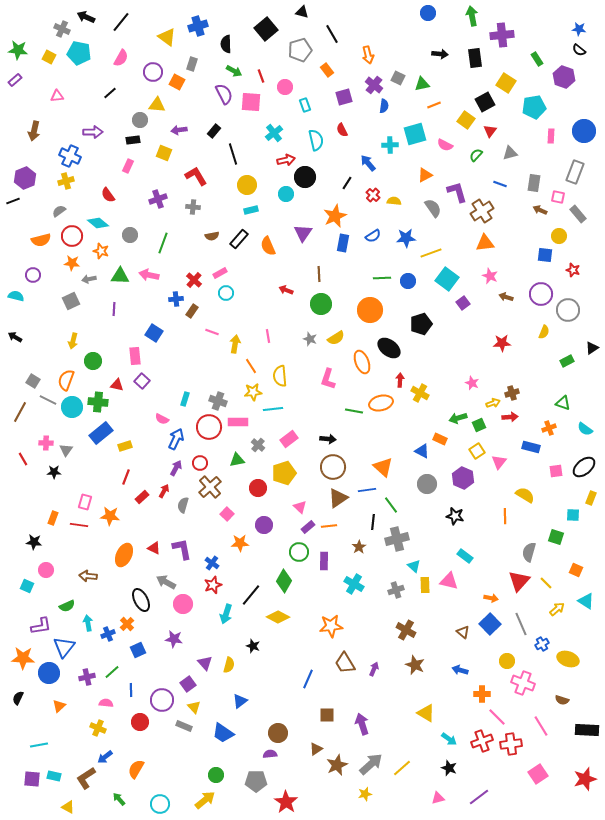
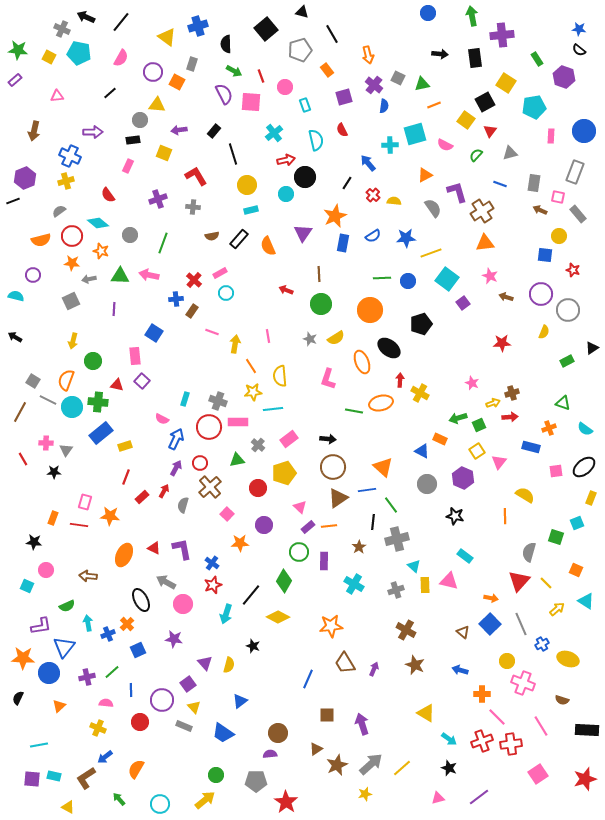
cyan square at (573, 515): moved 4 px right, 8 px down; rotated 24 degrees counterclockwise
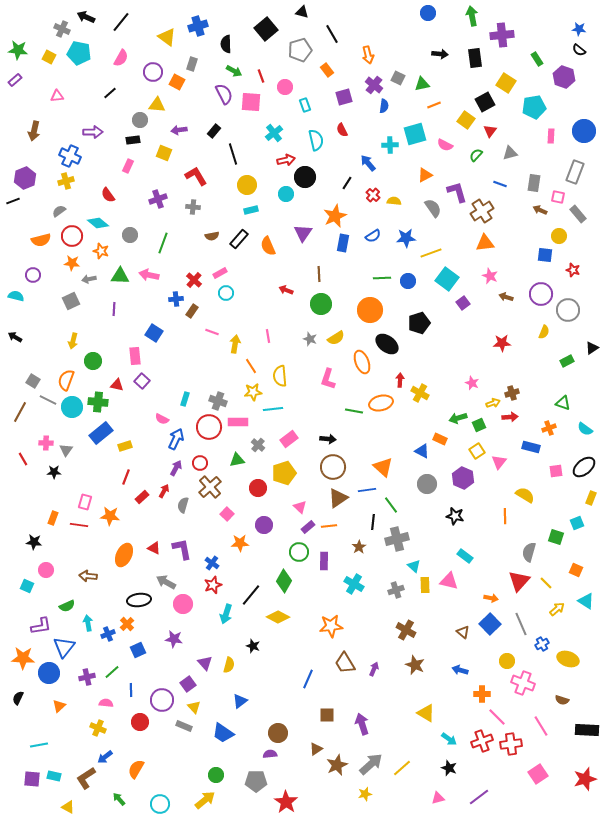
black pentagon at (421, 324): moved 2 px left, 1 px up
black ellipse at (389, 348): moved 2 px left, 4 px up
black ellipse at (141, 600): moved 2 px left; rotated 70 degrees counterclockwise
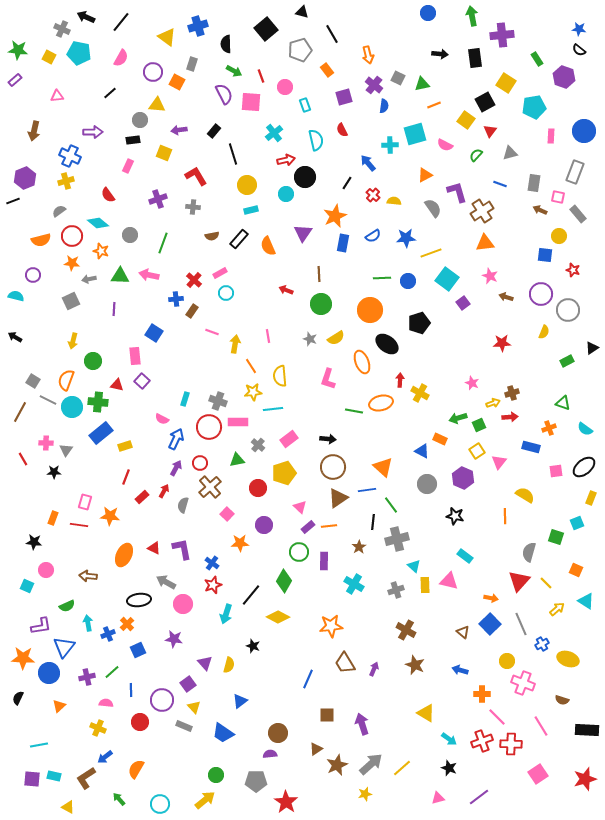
red cross at (511, 744): rotated 10 degrees clockwise
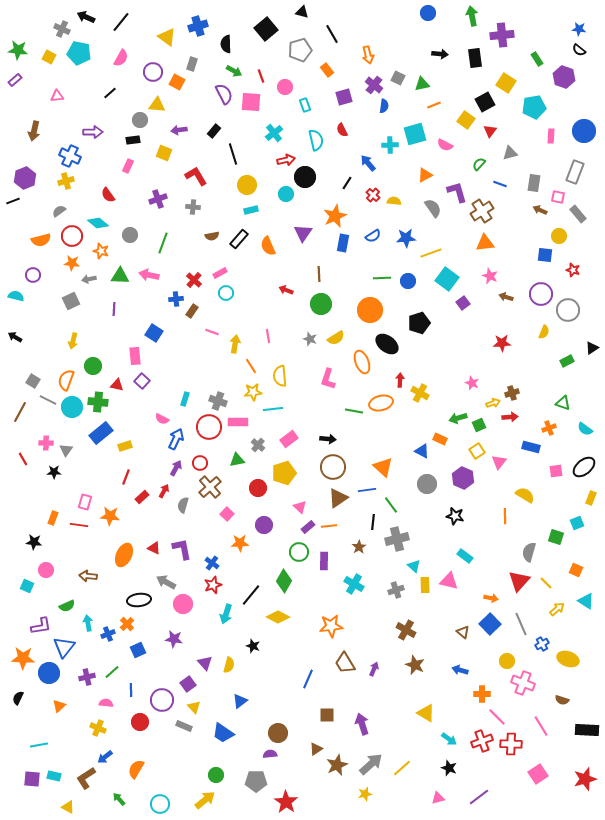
green semicircle at (476, 155): moved 3 px right, 9 px down
green circle at (93, 361): moved 5 px down
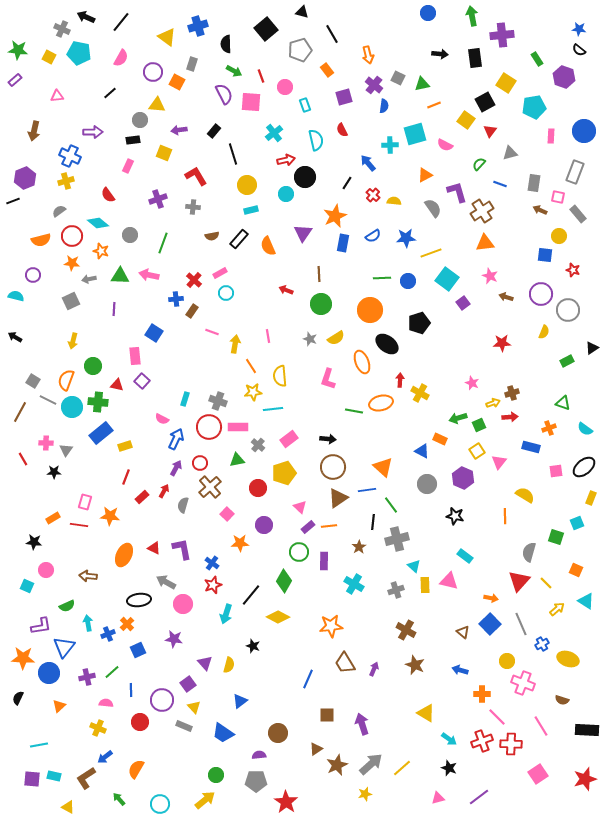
pink rectangle at (238, 422): moved 5 px down
orange rectangle at (53, 518): rotated 40 degrees clockwise
purple semicircle at (270, 754): moved 11 px left, 1 px down
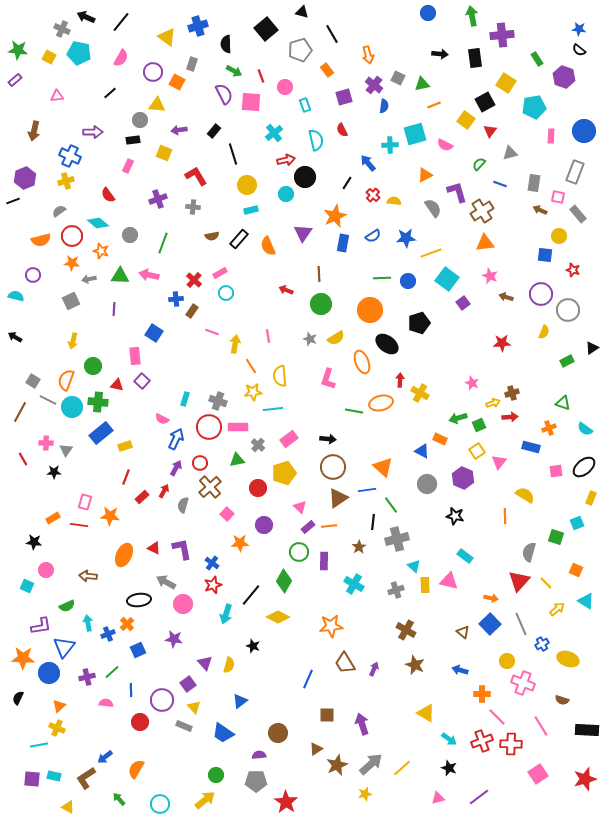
yellow cross at (98, 728): moved 41 px left
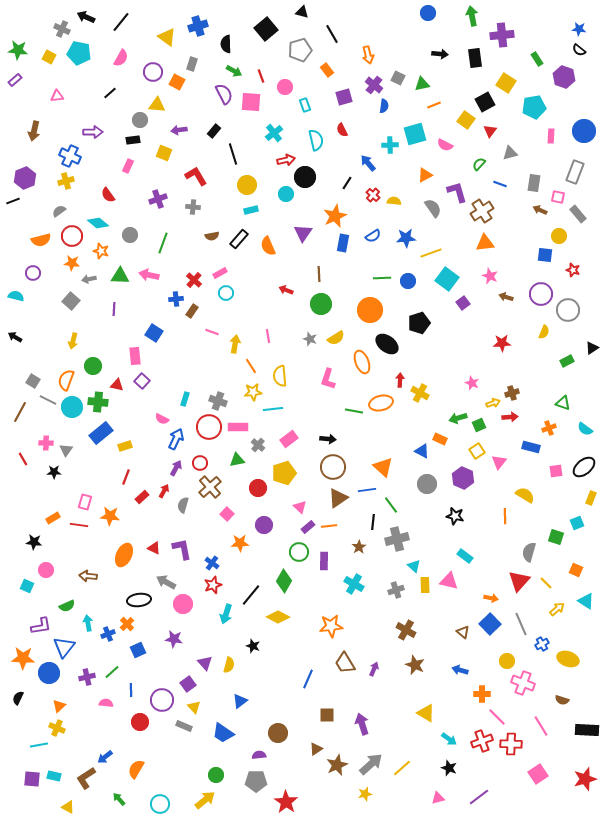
purple circle at (33, 275): moved 2 px up
gray square at (71, 301): rotated 24 degrees counterclockwise
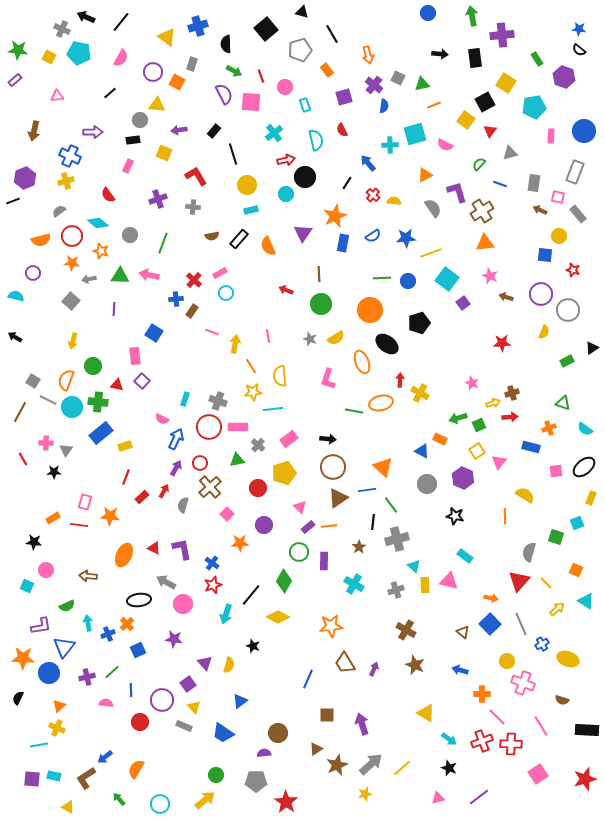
purple semicircle at (259, 755): moved 5 px right, 2 px up
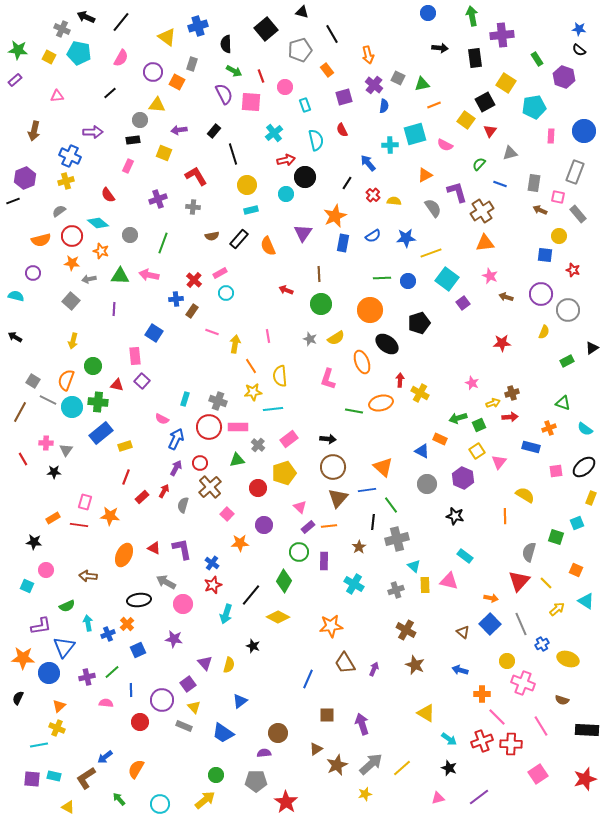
black arrow at (440, 54): moved 6 px up
brown triangle at (338, 498): rotated 15 degrees counterclockwise
